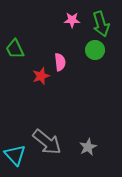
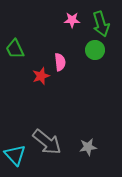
gray star: rotated 18 degrees clockwise
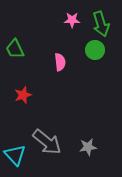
red star: moved 18 px left, 19 px down
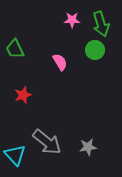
pink semicircle: rotated 24 degrees counterclockwise
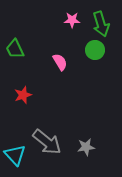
gray star: moved 2 px left
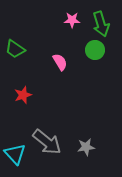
green trapezoid: rotated 30 degrees counterclockwise
cyan triangle: moved 1 px up
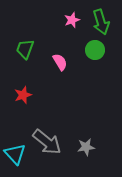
pink star: rotated 21 degrees counterclockwise
green arrow: moved 2 px up
green trapezoid: moved 10 px right; rotated 75 degrees clockwise
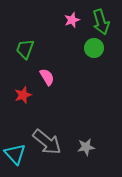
green circle: moved 1 px left, 2 px up
pink semicircle: moved 13 px left, 15 px down
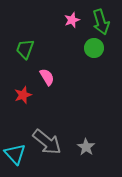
gray star: rotated 30 degrees counterclockwise
